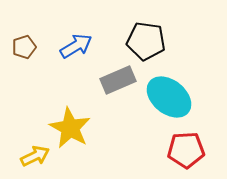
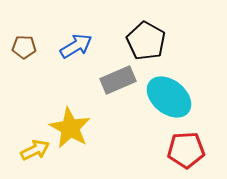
black pentagon: rotated 21 degrees clockwise
brown pentagon: rotated 20 degrees clockwise
yellow arrow: moved 6 px up
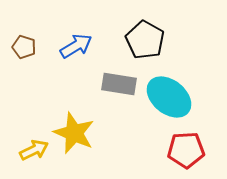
black pentagon: moved 1 px left, 1 px up
brown pentagon: rotated 15 degrees clockwise
gray rectangle: moved 1 px right, 4 px down; rotated 32 degrees clockwise
yellow star: moved 4 px right, 5 px down; rotated 6 degrees counterclockwise
yellow arrow: moved 1 px left
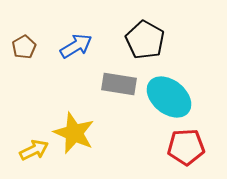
brown pentagon: rotated 25 degrees clockwise
red pentagon: moved 3 px up
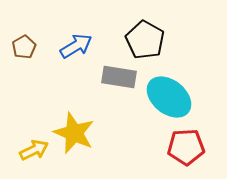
gray rectangle: moved 7 px up
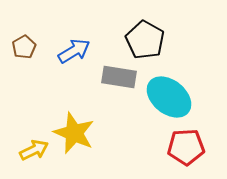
blue arrow: moved 2 px left, 5 px down
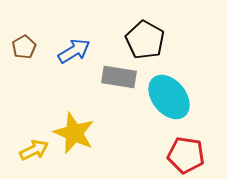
cyan ellipse: rotated 12 degrees clockwise
red pentagon: moved 8 px down; rotated 12 degrees clockwise
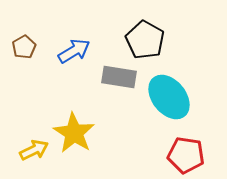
yellow star: rotated 9 degrees clockwise
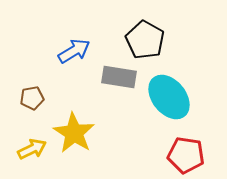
brown pentagon: moved 8 px right, 51 px down; rotated 20 degrees clockwise
yellow arrow: moved 2 px left, 1 px up
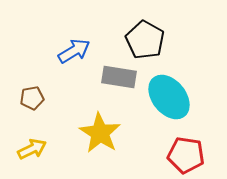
yellow star: moved 26 px right
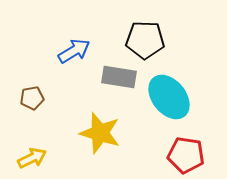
black pentagon: rotated 27 degrees counterclockwise
yellow star: rotated 15 degrees counterclockwise
yellow arrow: moved 9 px down
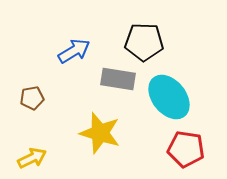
black pentagon: moved 1 px left, 2 px down
gray rectangle: moved 1 px left, 2 px down
red pentagon: moved 6 px up
